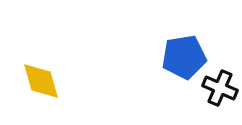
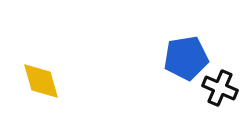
blue pentagon: moved 2 px right, 1 px down
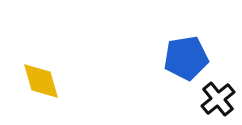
black cross: moved 2 px left, 11 px down; rotated 28 degrees clockwise
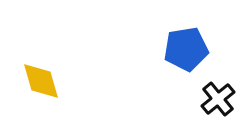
blue pentagon: moved 9 px up
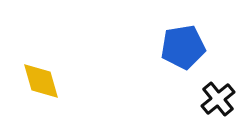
blue pentagon: moved 3 px left, 2 px up
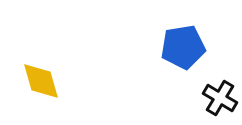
black cross: moved 2 px right, 1 px up; rotated 20 degrees counterclockwise
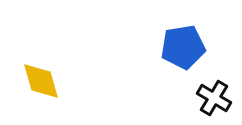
black cross: moved 6 px left
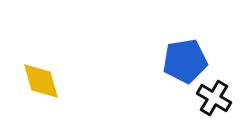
blue pentagon: moved 2 px right, 14 px down
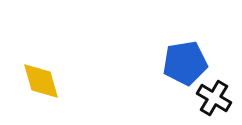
blue pentagon: moved 2 px down
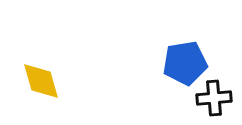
black cross: rotated 36 degrees counterclockwise
